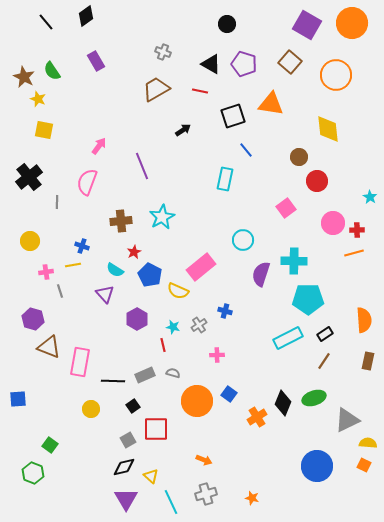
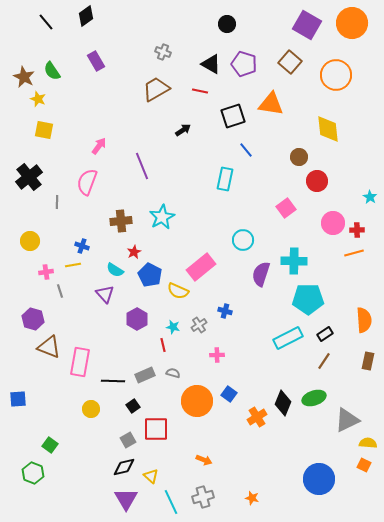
blue circle at (317, 466): moved 2 px right, 13 px down
gray cross at (206, 494): moved 3 px left, 3 px down
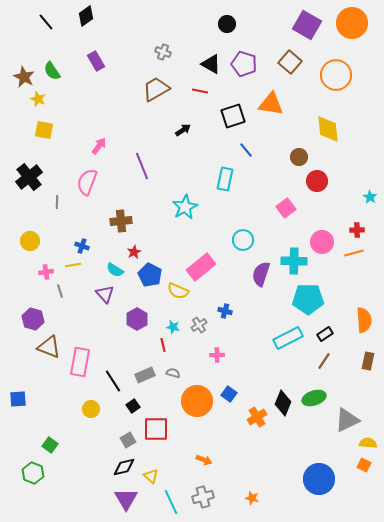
cyan star at (162, 217): moved 23 px right, 10 px up
pink circle at (333, 223): moved 11 px left, 19 px down
black line at (113, 381): rotated 55 degrees clockwise
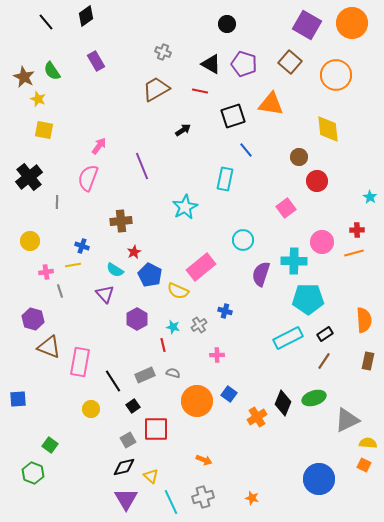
pink semicircle at (87, 182): moved 1 px right, 4 px up
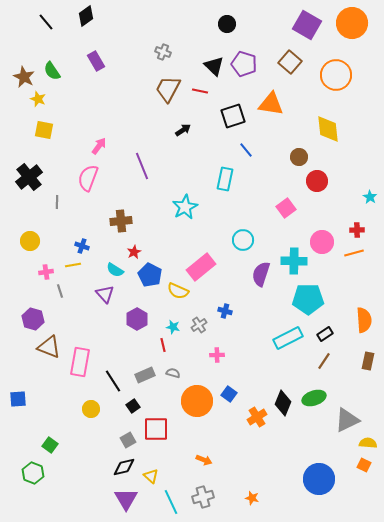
black triangle at (211, 64): moved 3 px right, 2 px down; rotated 15 degrees clockwise
brown trapezoid at (156, 89): moved 12 px right; rotated 32 degrees counterclockwise
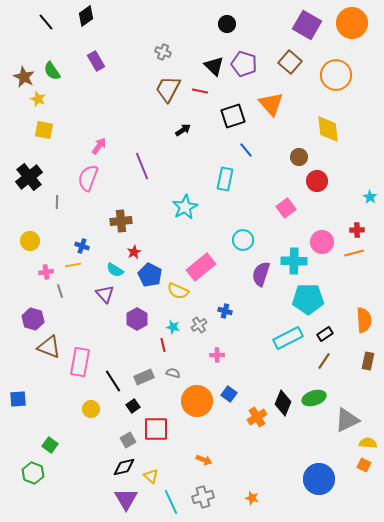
orange triangle at (271, 104): rotated 40 degrees clockwise
gray rectangle at (145, 375): moved 1 px left, 2 px down
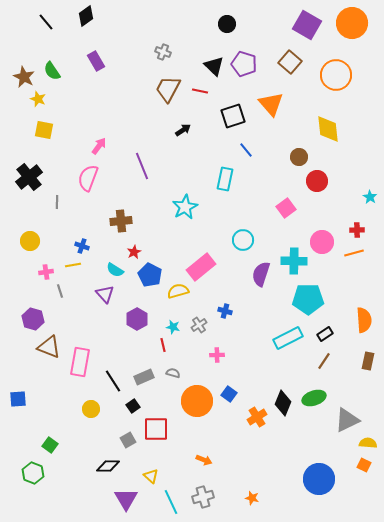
yellow semicircle at (178, 291): rotated 140 degrees clockwise
black diamond at (124, 467): moved 16 px left, 1 px up; rotated 15 degrees clockwise
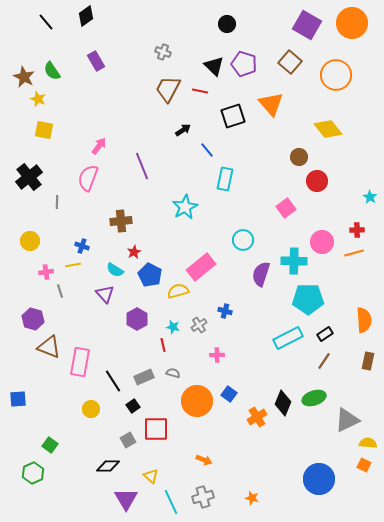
yellow diamond at (328, 129): rotated 32 degrees counterclockwise
blue line at (246, 150): moved 39 px left
green hexagon at (33, 473): rotated 15 degrees clockwise
